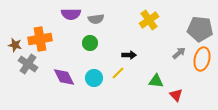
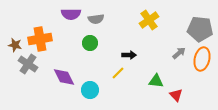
cyan circle: moved 4 px left, 12 px down
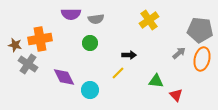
gray pentagon: moved 1 px down
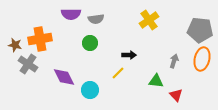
gray arrow: moved 5 px left, 8 px down; rotated 32 degrees counterclockwise
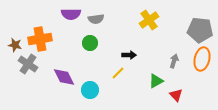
green triangle: rotated 35 degrees counterclockwise
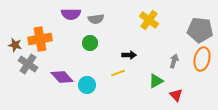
yellow cross: rotated 18 degrees counterclockwise
yellow line: rotated 24 degrees clockwise
purple diamond: moved 2 px left; rotated 15 degrees counterclockwise
cyan circle: moved 3 px left, 5 px up
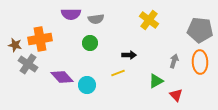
orange ellipse: moved 2 px left, 3 px down; rotated 15 degrees counterclockwise
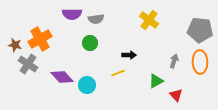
purple semicircle: moved 1 px right
orange cross: rotated 20 degrees counterclockwise
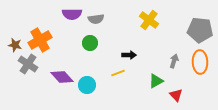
orange cross: moved 1 px down
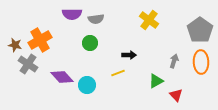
gray pentagon: rotated 30 degrees clockwise
orange ellipse: moved 1 px right
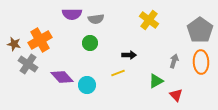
brown star: moved 1 px left, 1 px up
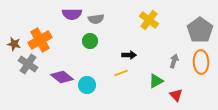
green circle: moved 2 px up
yellow line: moved 3 px right
purple diamond: rotated 10 degrees counterclockwise
